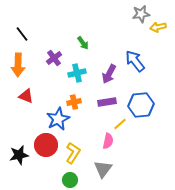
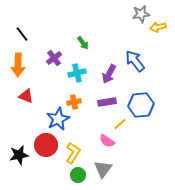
pink semicircle: moved 1 px left; rotated 112 degrees clockwise
green circle: moved 8 px right, 5 px up
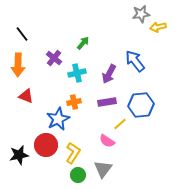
green arrow: rotated 104 degrees counterclockwise
purple cross: rotated 14 degrees counterclockwise
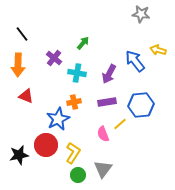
gray star: rotated 18 degrees clockwise
yellow arrow: moved 23 px down; rotated 28 degrees clockwise
cyan cross: rotated 24 degrees clockwise
pink semicircle: moved 4 px left, 7 px up; rotated 35 degrees clockwise
